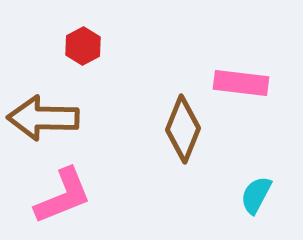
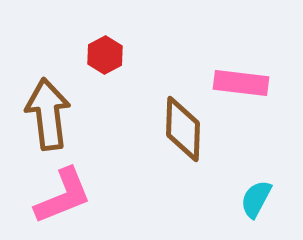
red hexagon: moved 22 px right, 9 px down
brown arrow: moved 5 px right, 4 px up; rotated 82 degrees clockwise
brown diamond: rotated 20 degrees counterclockwise
cyan semicircle: moved 4 px down
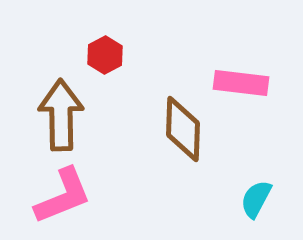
brown arrow: moved 13 px right, 1 px down; rotated 6 degrees clockwise
